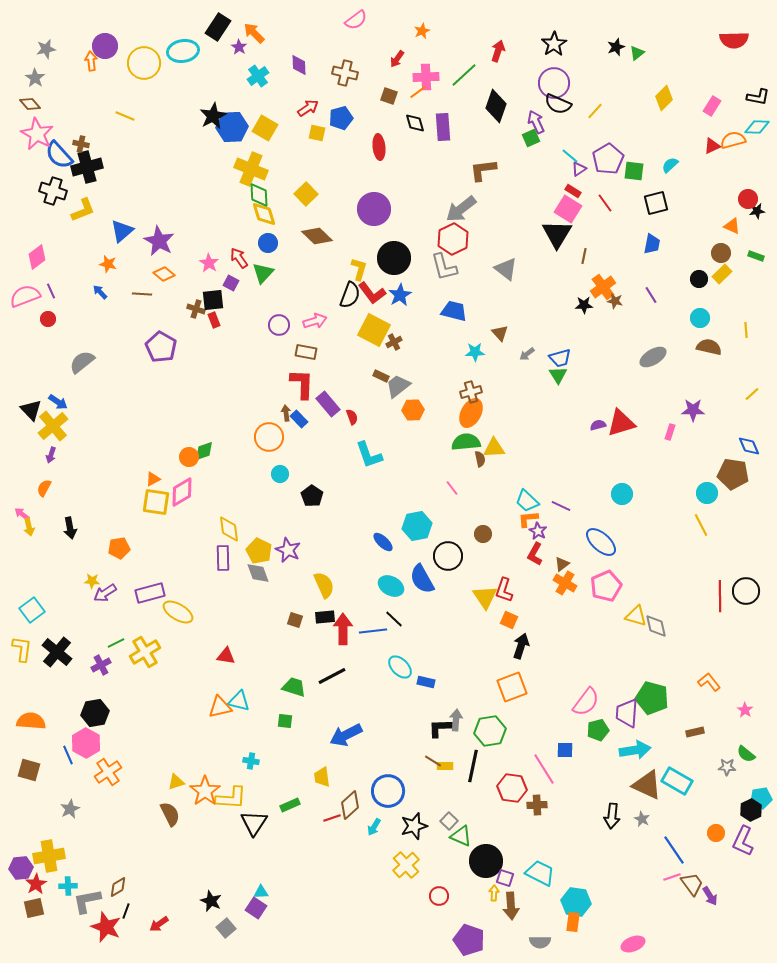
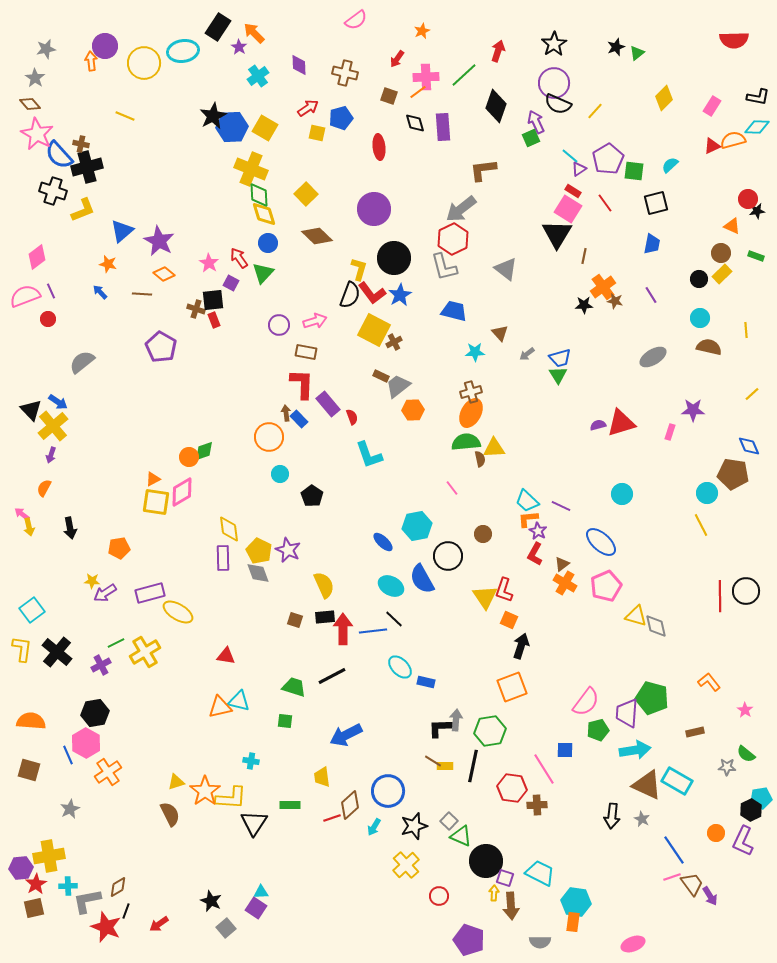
green rectangle at (290, 805): rotated 24 degrees clockwise
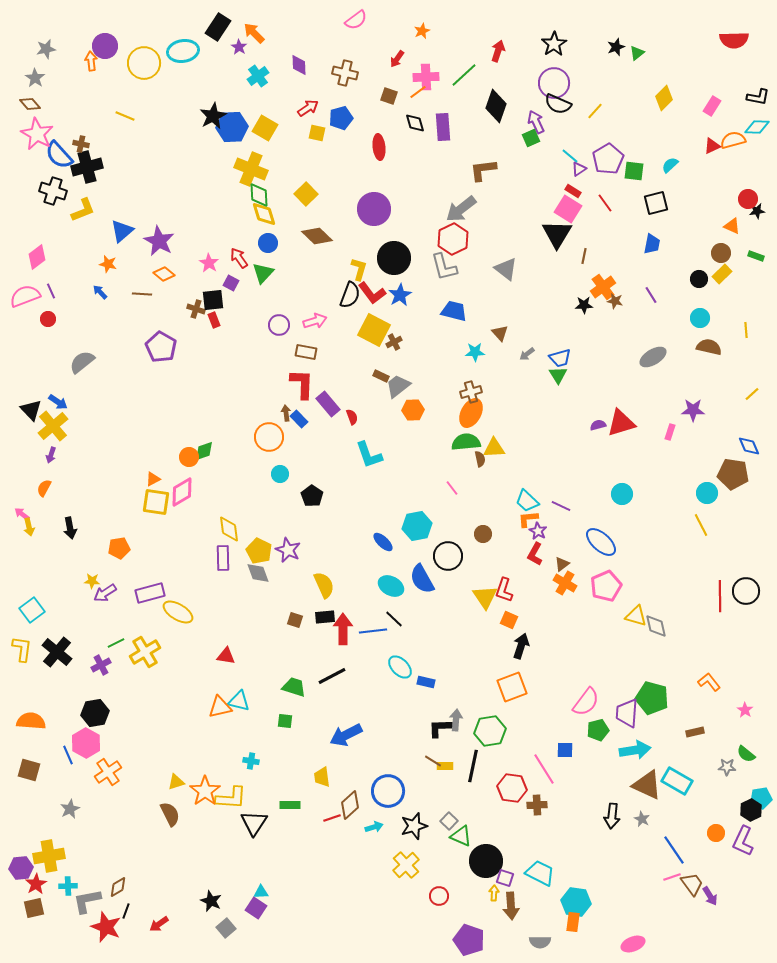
cyan arrow at (374, 827): rotated 138 degrees counterclockwise
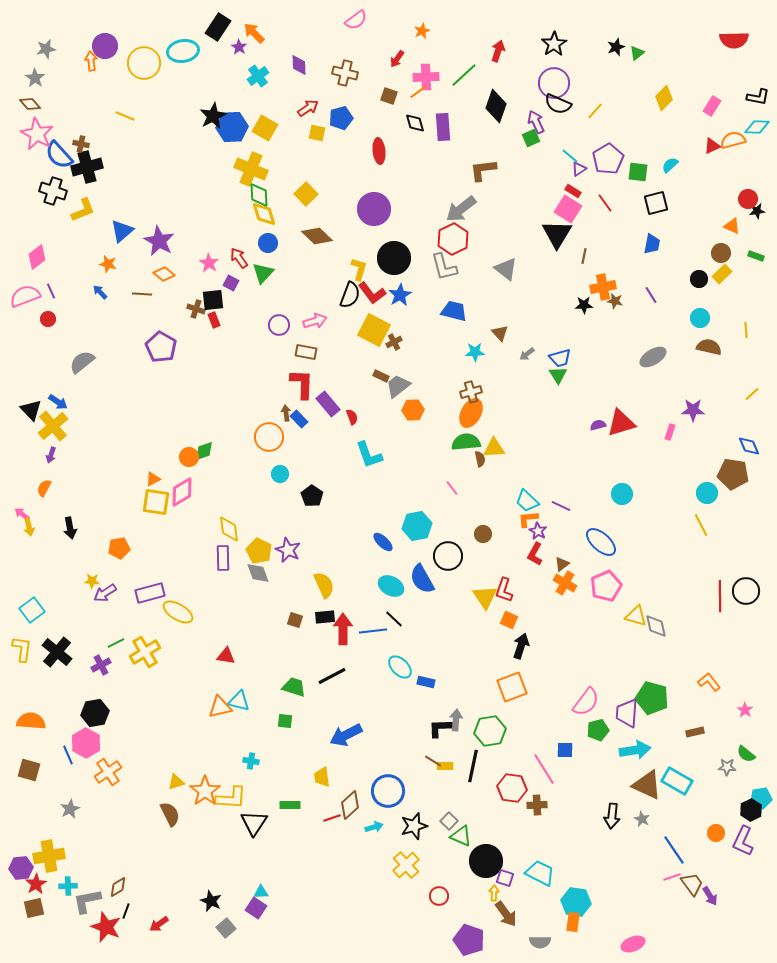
red ellipse at (379, 147): moved 4 px down
green square at (634, 171): moved 4 px right, 1 px down
orange cross at (603, 287): rotated 25 degrees clockwise
brown arrow at (511, 906): moved 5 px left, 8 px down; rotated 32 degrees counterclockwise
